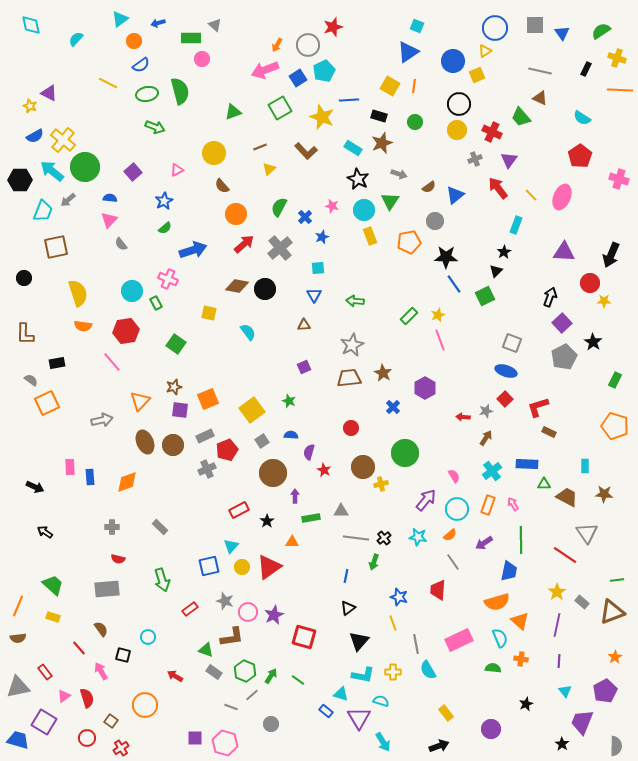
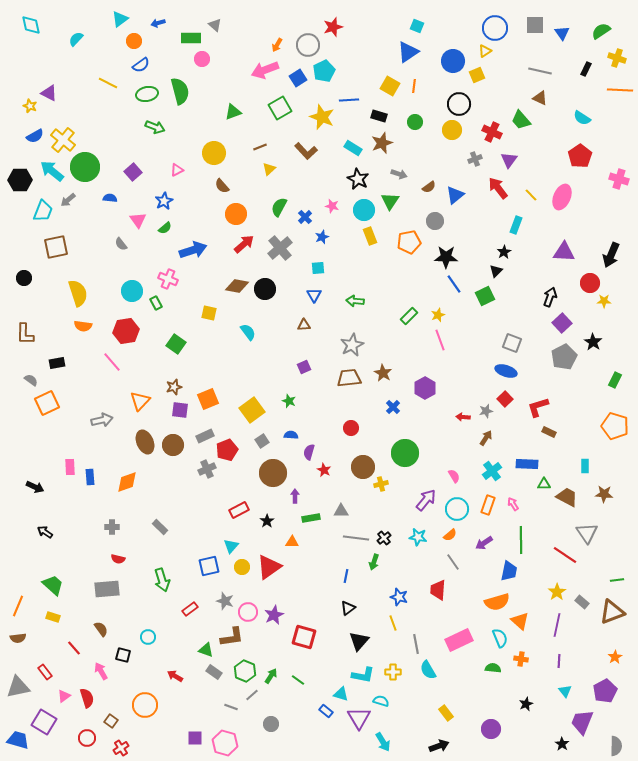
green trapezoid at (521, 117): moved 3 px down
yellow circle at (457, 130): moved 5 px left
pink triangle at (109, 220): moved 29 px right; rotated 18 degrees counterclockwise
red line at (79, 648): moved 5 px left
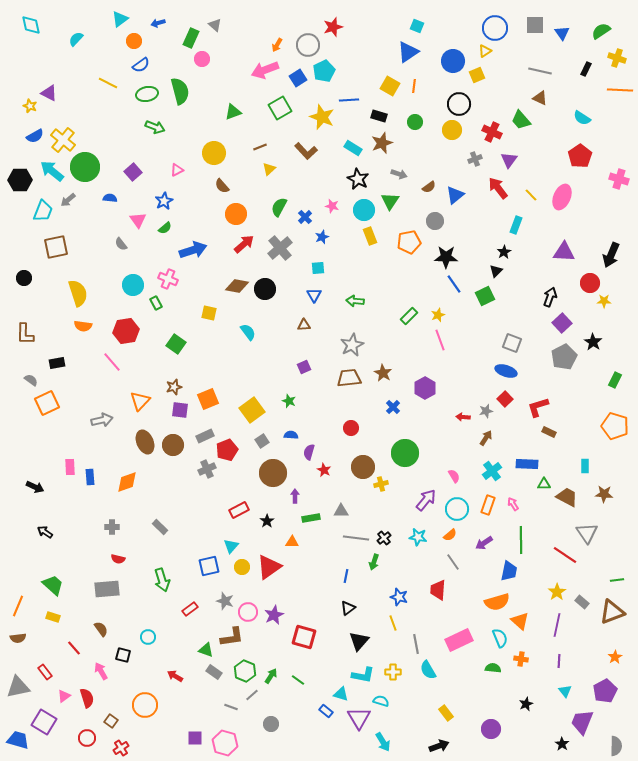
green rectangle at (191, 38): rotated 66 degrees counterclockwise
cyan circle at (132, 291): moved 1 px right, 6 px up
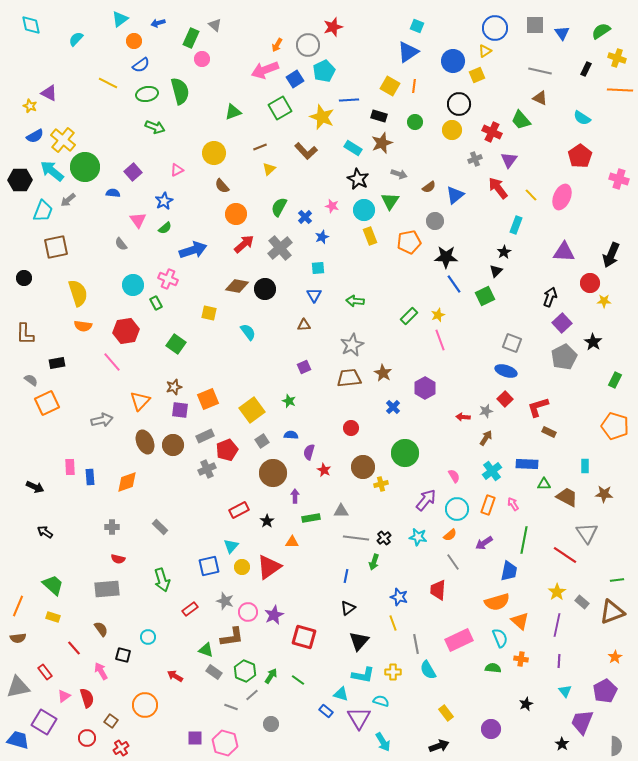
blue square at (298, 78): moved 3 px left, 1 px down
blue semicircle at (110, 198): moved 3 px right, 5 px up
green line at (521, 540): moved 3 px right; rotated 12 degrees clockwise
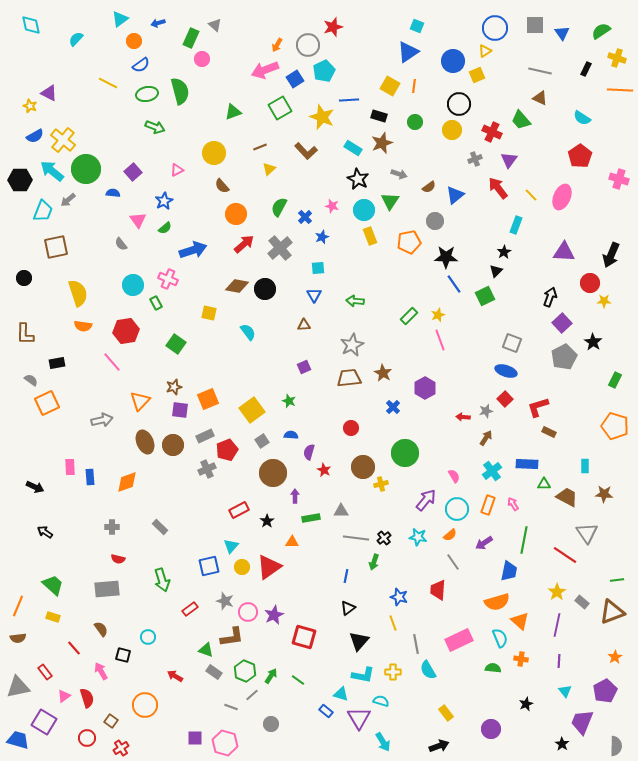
green circle at (85, 167): moved 1 px right, 2 px down
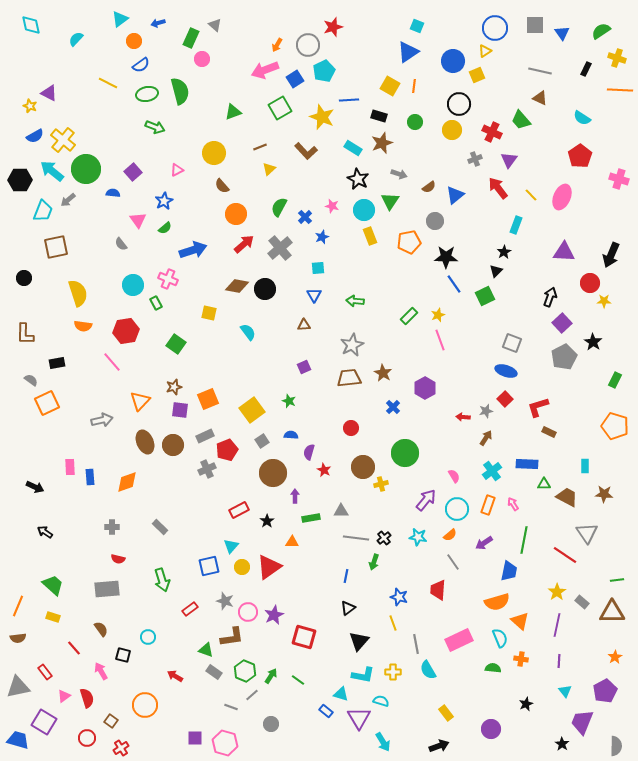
brown triangle at (612, 612): rotated 20 degrees clockwise
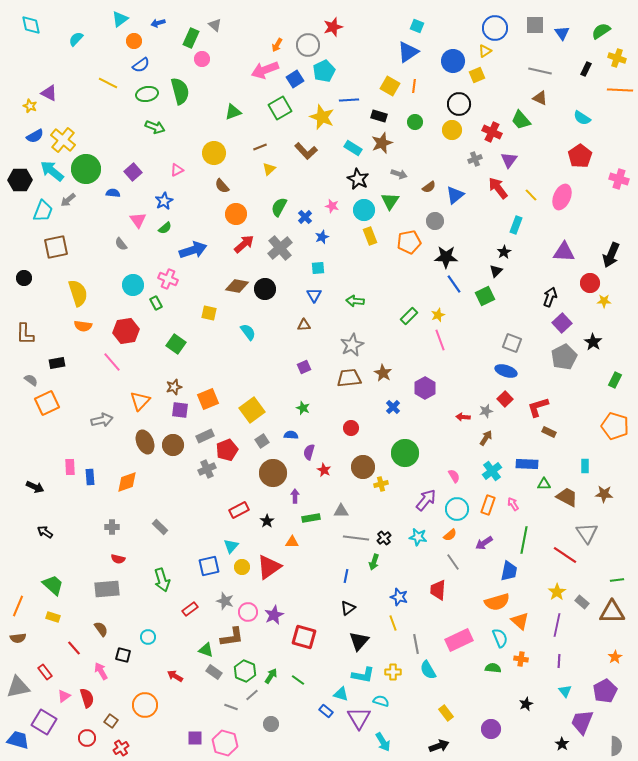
green star at (289, 401): moved 14 px right, 7 px down
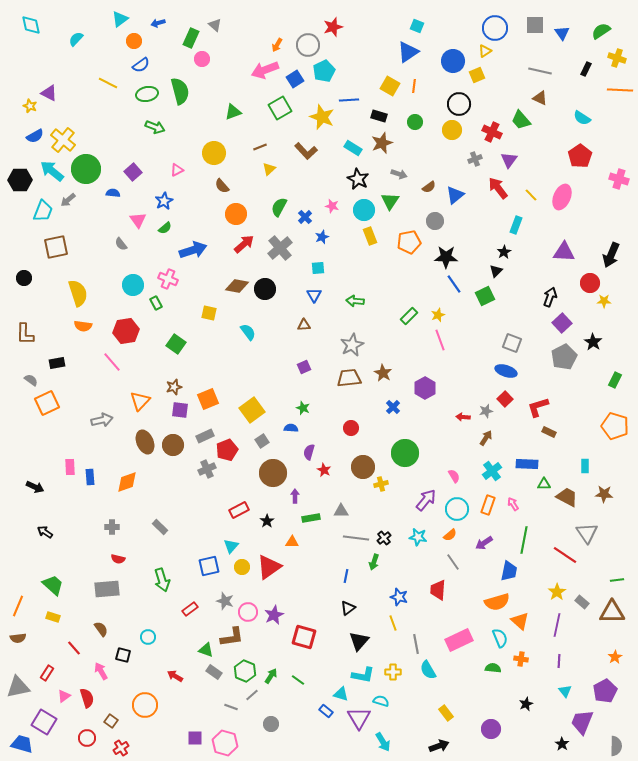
blue semicircle at (291, 435): moved 7 px up
red rectangle at (45, 672): moved 2 px right, 1 px down; rotated 70 degrees clockwise
blue trapezoid at (18, 740): moved 4 px right, 4 px down
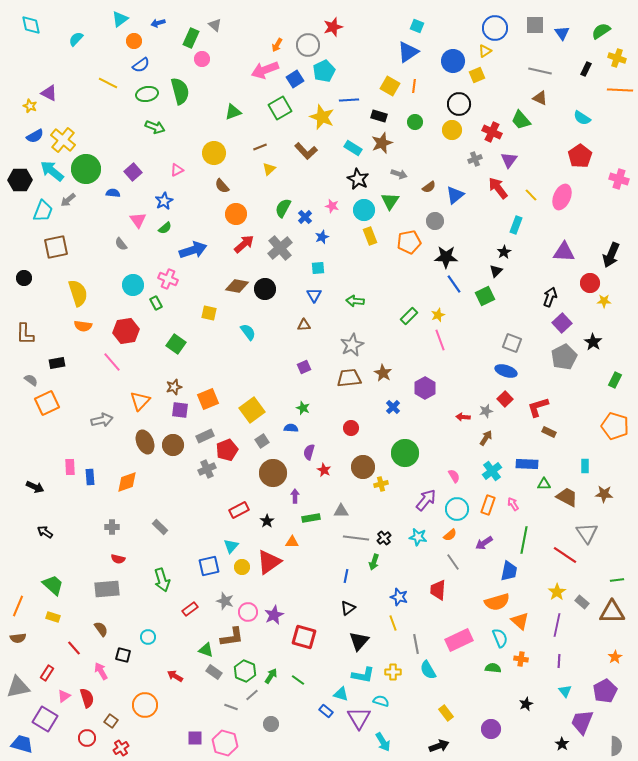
green semicircle at (279, 207): moved 4 px right, 1 px down
red triangle at (269, 567): moved 5 px up
purple square at (44, 722): moved 1 px right, 3 px up
